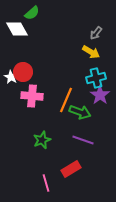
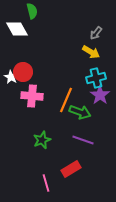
green semicircle: moved 2 px up; rotated 63 degrees counterclockwise
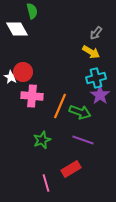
orange line: moved 6 px left, 6 px down
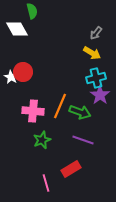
yellow arrow: moved 1 px right, 1 px down
pink cross: moved 1 px right, 15 px down
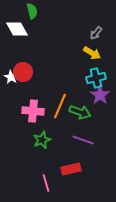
red rectangle: rotated 18 degrees clockwise
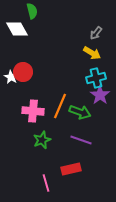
purple line: moved 2 px left
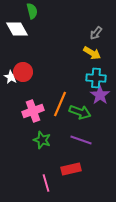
cyan cross: rotated 18 degrees clockwise
orange line: moved 2 px up
pink cross: rotated 25 degrees counterclockwise
green star: rotated 30 degrees counterclockwise
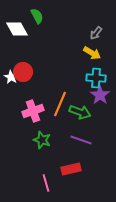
green semicircle: moved 5 px right, 5 px down; rotated 14 degrees counterclockwise
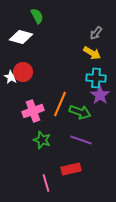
white diamond: moved 4 px right, 8 px down; rotated 45 degrees counterclockwise
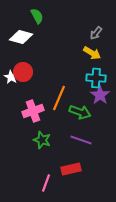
orange line: moved 1 px left, 6 px up
pink line: rotated 36 degrees clockwise
